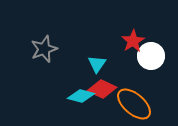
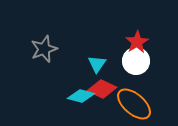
red star: moved 4 px right, 1 px down
white circle: moved 15 px left, 5 px down
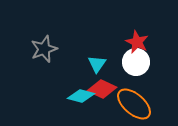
red star: rotated 15 degrees counterclockwise
white circle: moved 1 px down
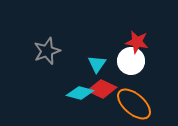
red star: rotated 15 degrees counterclockwise
gray star: moved 3 px right, 2 px down
white circle: moved 5 px left, 1 px up
cyan diamond: moved 1 px left, 3 px up
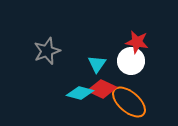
orange ellipse: moved 5 px left, 2 px up
